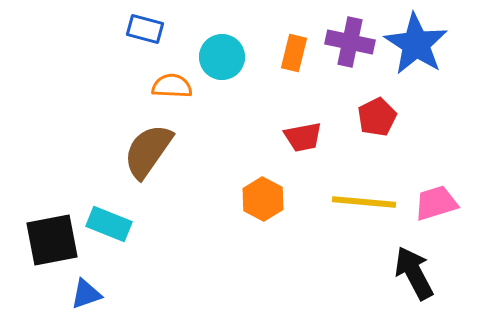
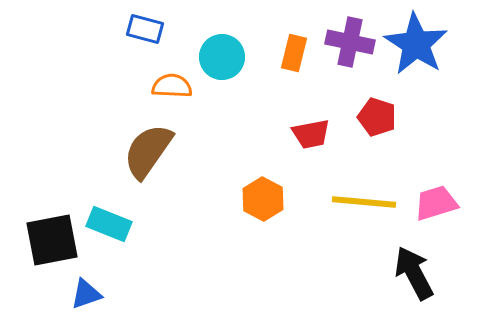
red pentagon: rotated 27 degrees counterclockwise
red trapezoid: moved 8 px right, 3 px up
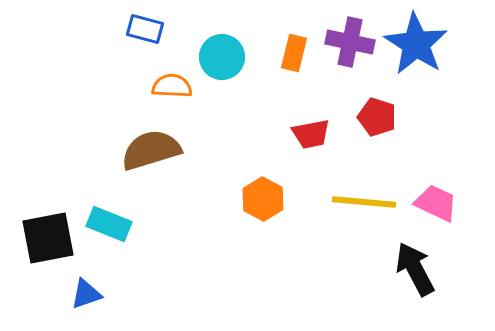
brown semicircle: moved 3 px right, 1 px up; rotated 38 degrees clockwise
pink trapezoid: rotated 42 degrees clockwise
black square: moved 4 px left, 2 px up
black arrow: moved 1 px right, 4 px up
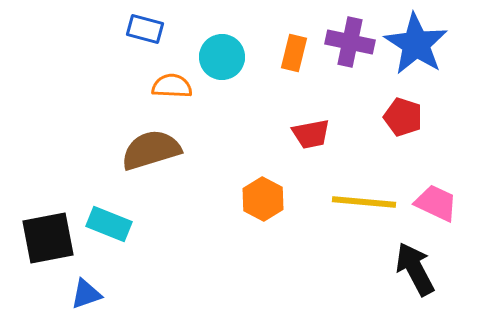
red pentagon: moved 26 px right
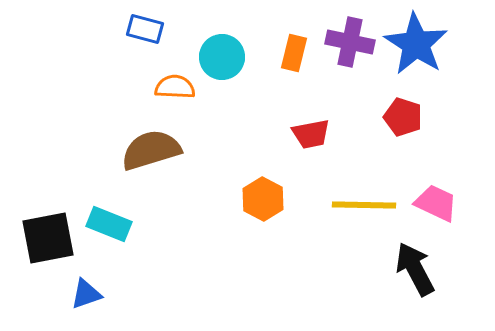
orange semicircle: moved 3 px right, 1 px down
yellow line: moved 3 px down; rotated 4 degrees counterclockwise
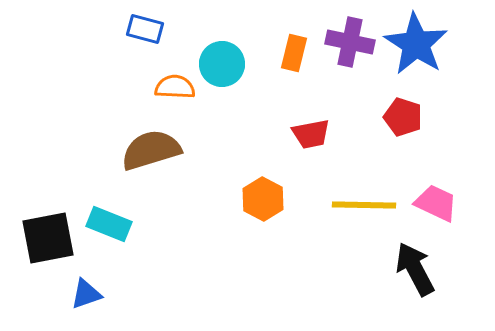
cyan circle: moved 7 px down
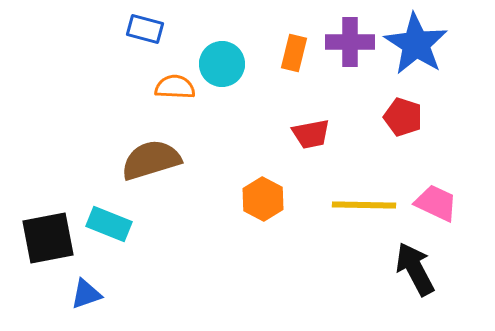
purple cross: rotated 12 degrees counterclockwise
brown semicircle: moved 10 px down
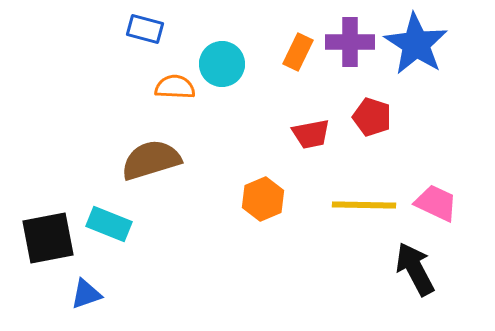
orange rectangle: moved 4 px right, 1 px up; rotated 12 degrees clockwise
red pentagon: moved 31 px left
orange hexagon: rotated 9 degrees clockwise
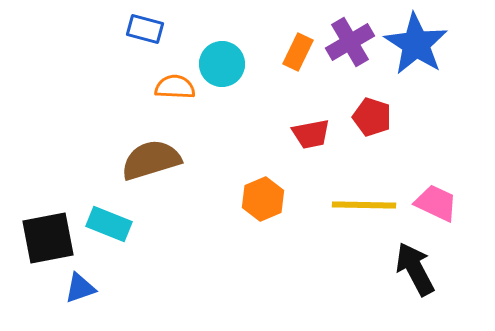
purple cross: rotated 30 degrees counterclockwise
blue triangle: moved 6 px left, 6 px up
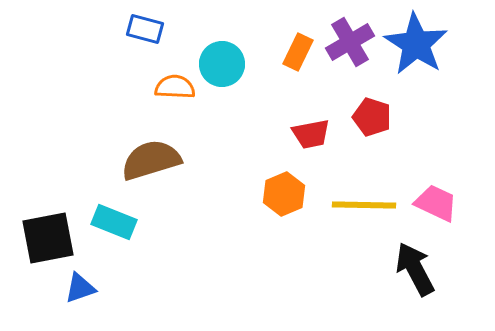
orange hexagon: moved 21 px right, 5 px up
cyan rectangle: moved 5 px right, 2 px up
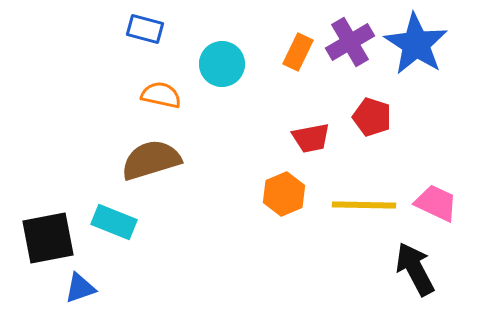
orange semicircle: moved 14 px left, 8 px down; rotated 9 degrees clockwise
red trapezoid: moved 4 px down
